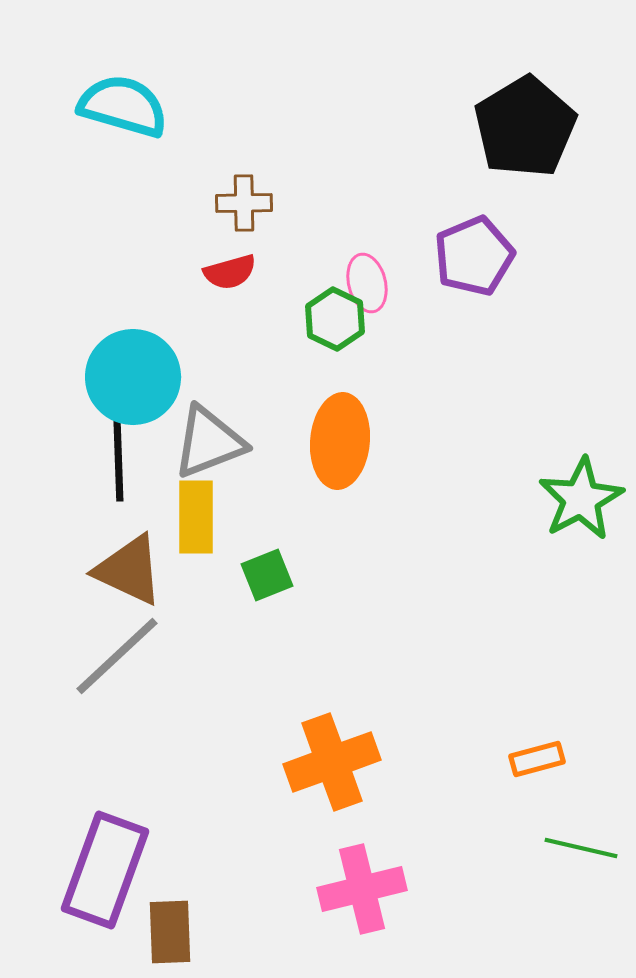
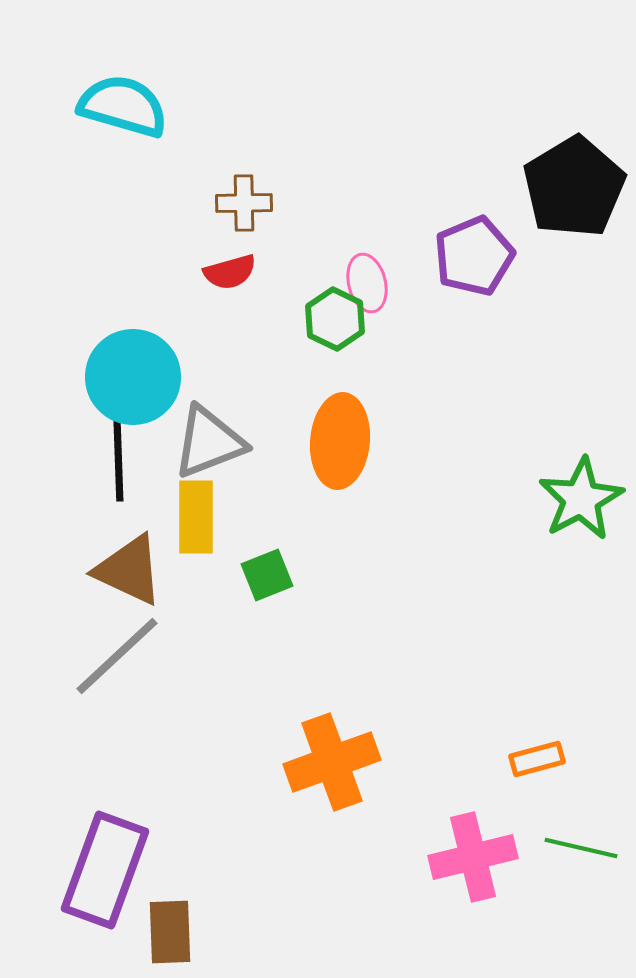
black pentagon: moved 49 px right, 60 px down
pink cross: moved 111 px right, 32 px up
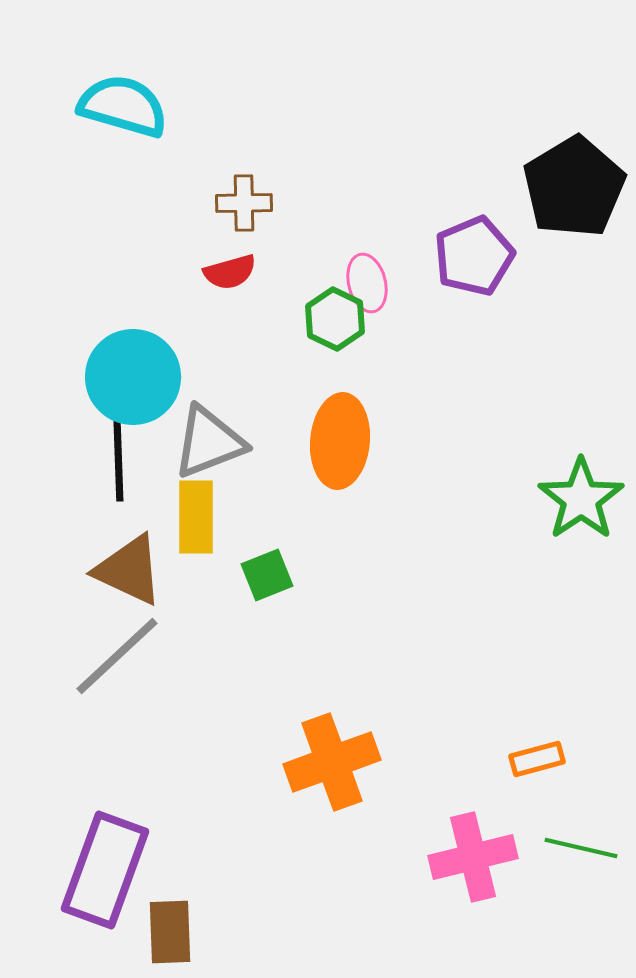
green star: rotated 6 degrees counterclockwise
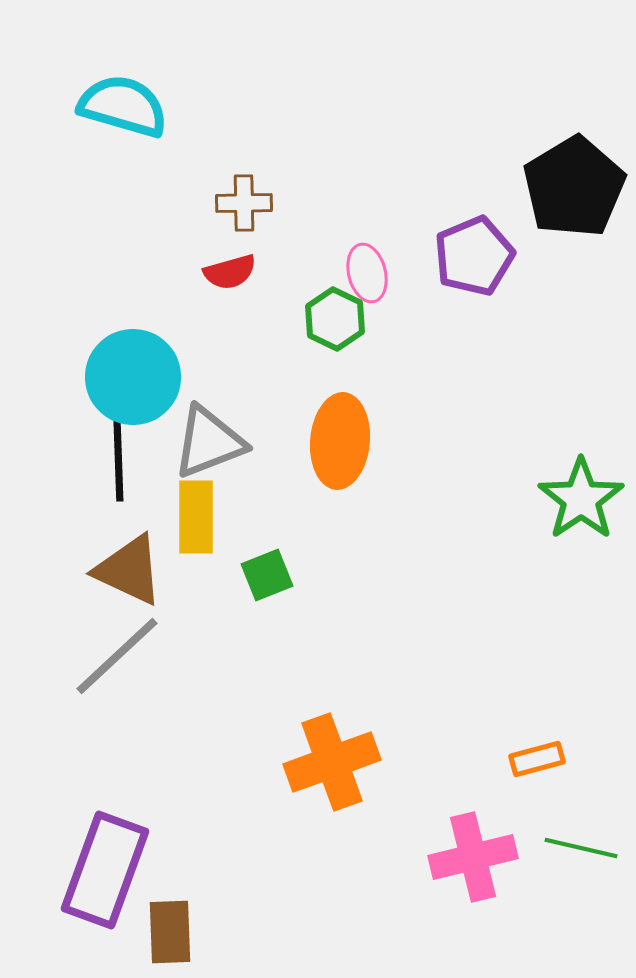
pink ellipse: moved 10 px up
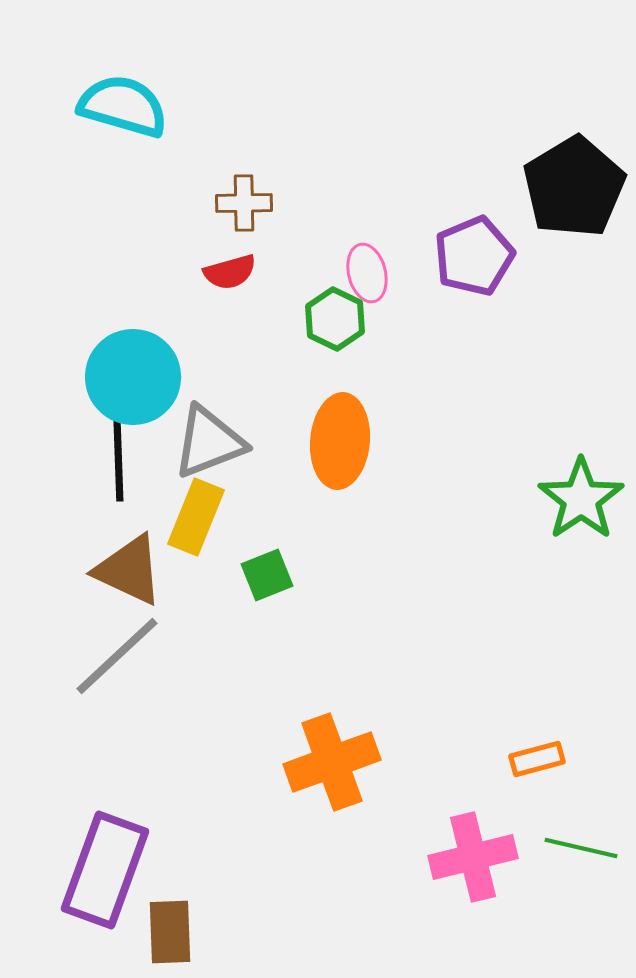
yellow rectangle: rotated 22 degrees clockwise
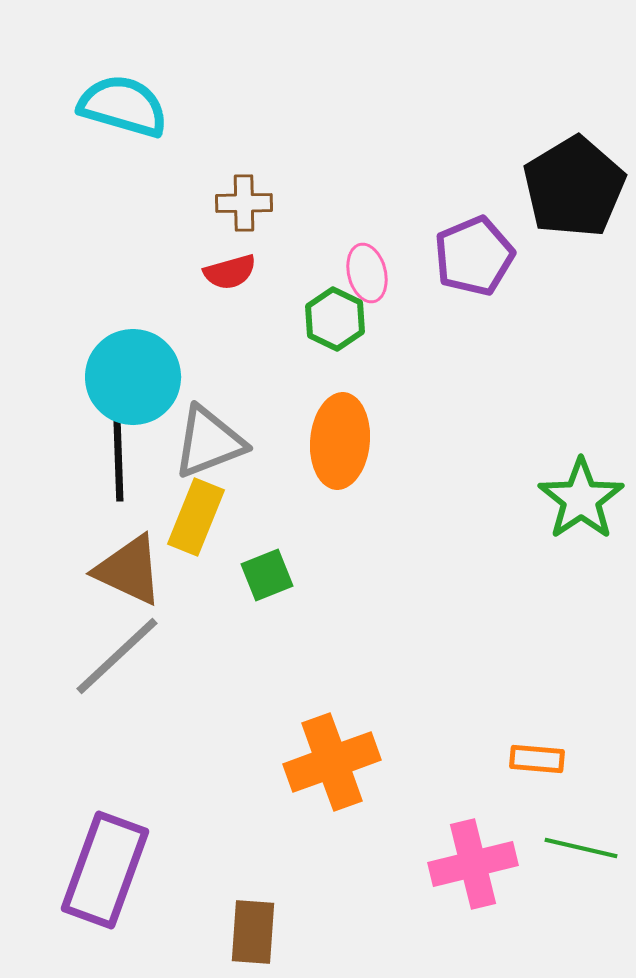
orange rectangle: rotated 20 degrees clockwise
pink cross: moved 7 px down
brown rectangle: moved 83 px right; rotated 6 degrees clockwise
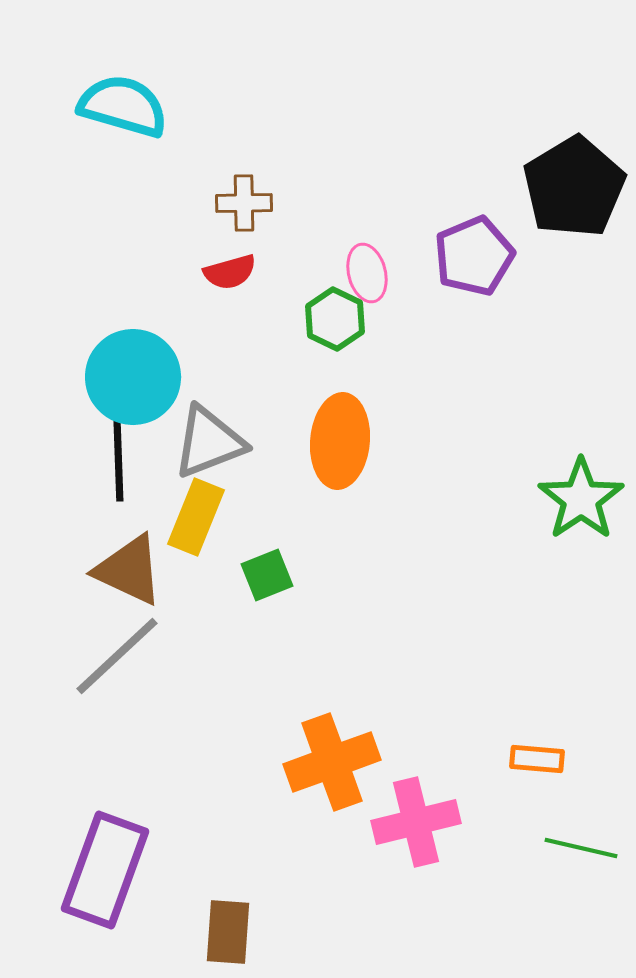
pink cross: moved 57 px left, 42 px up
brown rectangle: moved 25 px left
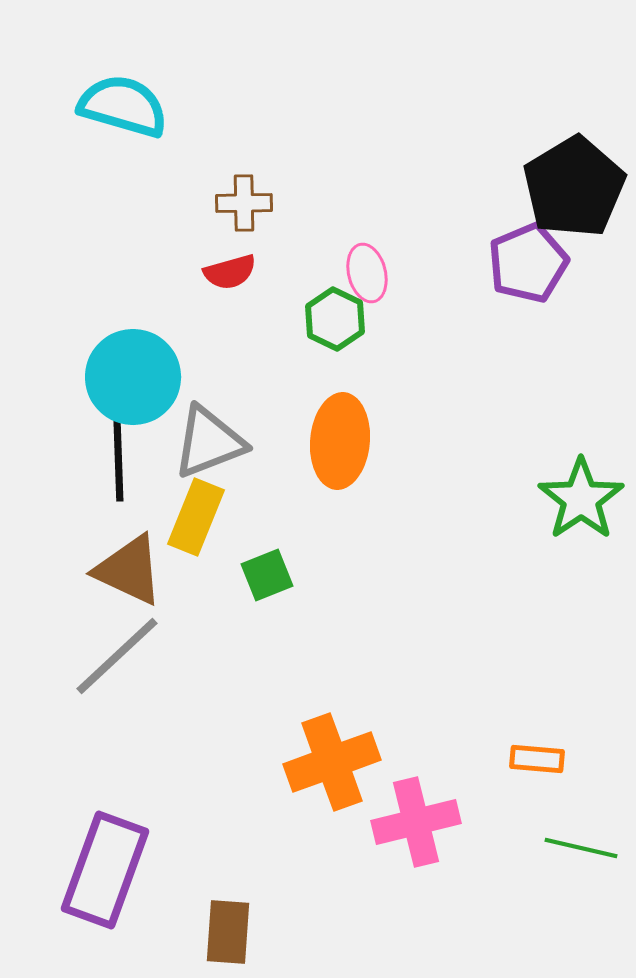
purple pentagon: moved 54 px right, 7 px down
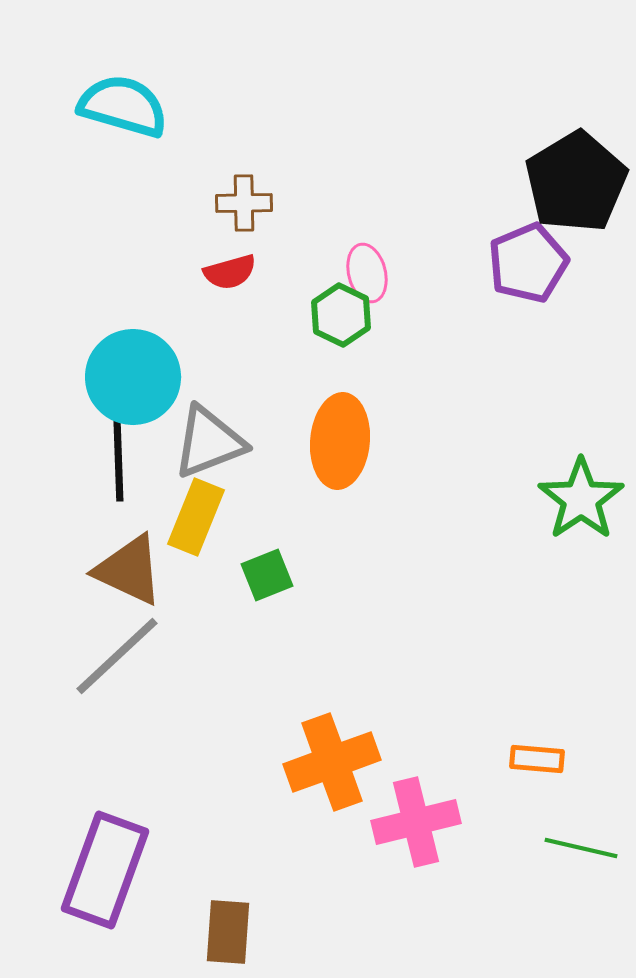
black pentagon: moved 2 px right, 5 px up
green hexagon: moved 6 px right, 4 px up
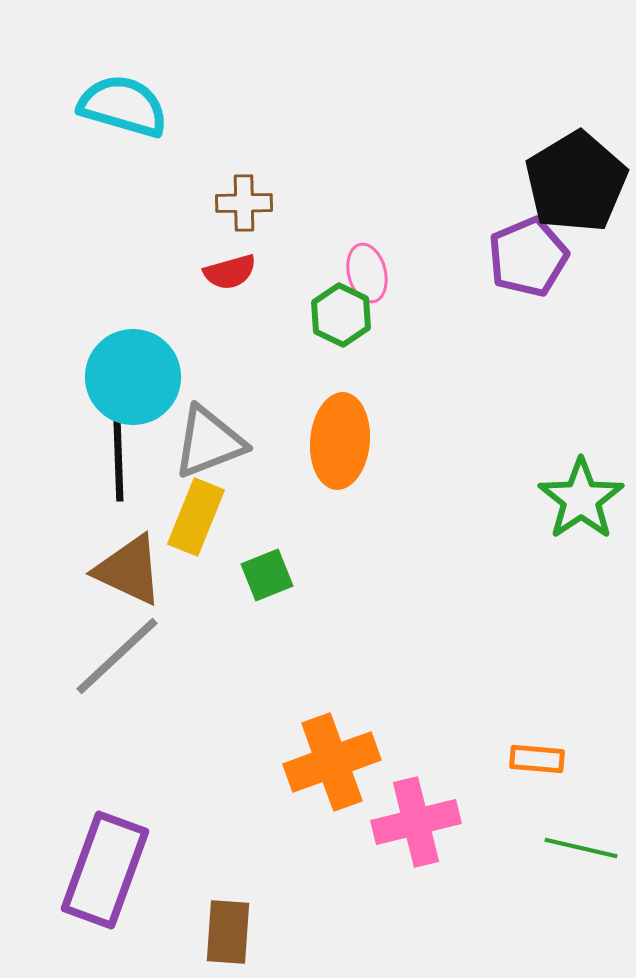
purple pentagon: moved 6 px up
